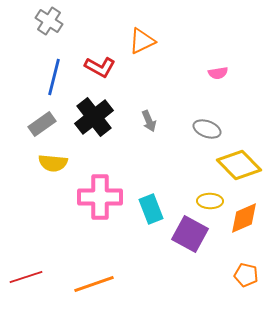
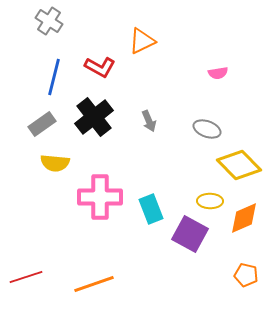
yellow semicircle: moved 2 px right
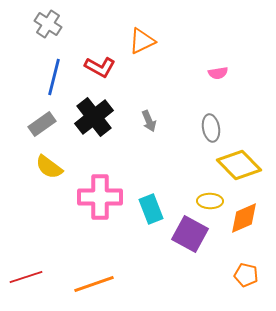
gray cross: moved 1 px left, 3 px down
gray ellipse: moved 4 px right, 1 px up; rotated 60 degrees clockwise
yellow semicircle: moved 6 px left, 4 px down; rotated 32 degrees clockwise
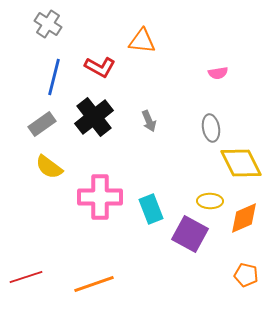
orange triangle: rotated 32 degrees clockwise
yellow diamond: moved 2 px right, 2 px up; rotated 18 degrees clockwise
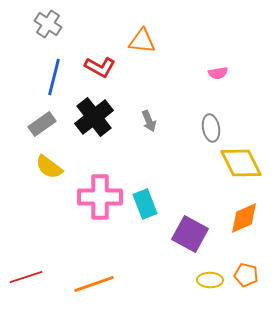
yellow ellipse: moved 79 px down
cyan rectangle: moved 6 px left, 5 px up
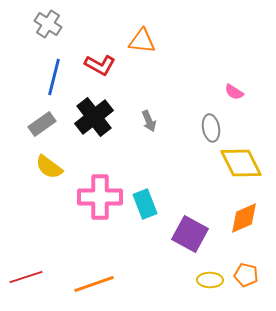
red L-shape: moved 2 px up
pink semicircle: moved 16 px right, 19 px down; rotated 42 degrees clockwise
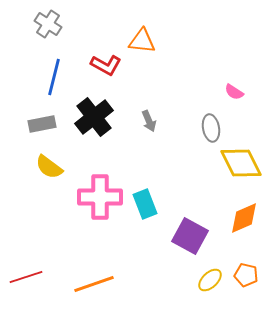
red L-shape: moved 6 px right
gray rectangle: rotated 24 degrees clockwise
purple square: moved 2 px down
yellow ellipse: rotated 45 degrees counterclockwise
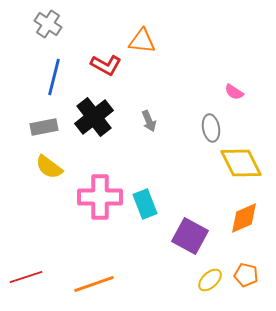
gray rectangle: moved 2 px right, 3 px down
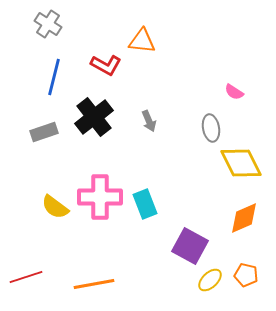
gray rectangle: moved 5 px down; rotated 8 degrees counterclockwise
yellow semicircle: moved 6 px right, 40 px down
purple square: moved 10 px down
orange line: rotated 9 degrees clockwise
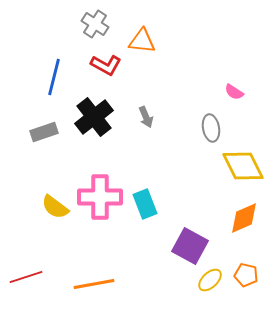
gray cross: moved 47 px right
gray arrow: moved 3 px left, 4 px up
yellow diamond: moved 2 px right, 3 px down
